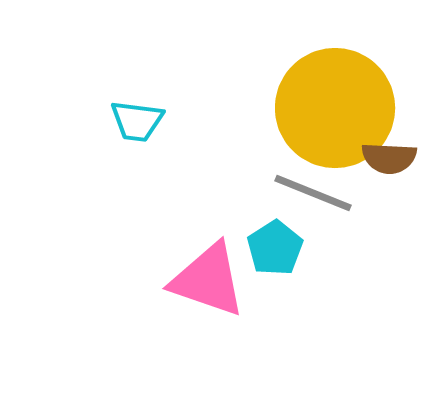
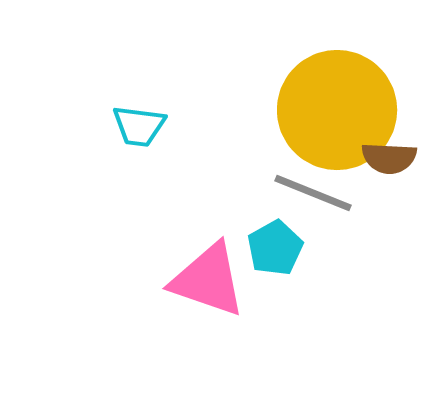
yellow circle: moved 2 px right, 2 px down
cyan trapezoid: moved 2 px right, 5 px down
cyan pentagon: rotated 4 degrees clockwise
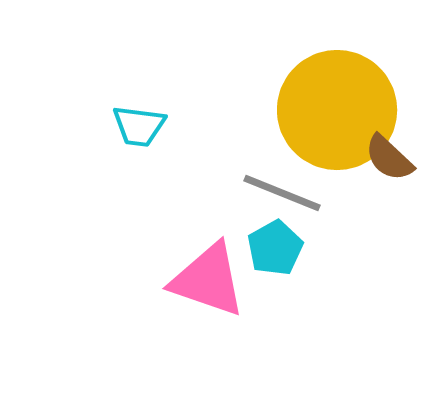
brown semicircle: rotated 40 degrees clockwise
gray line: moved 31 px left
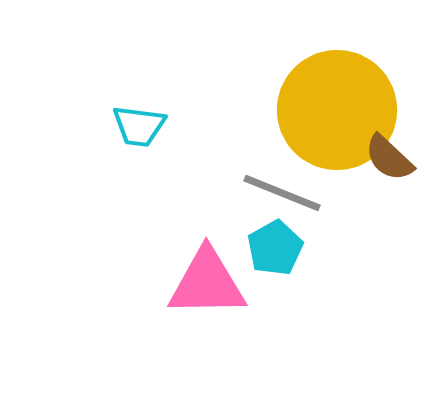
pink triangle: moved 1 px left, 3 px down; rotated 20 degrees counterclockwise
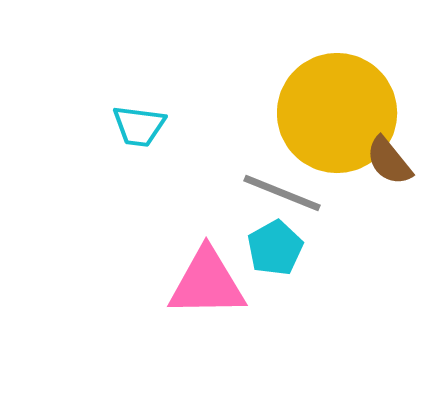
yellow circle: moved 3 px down
brown semicircle: moved 3 px down; rotated 8 degrees clockwise
